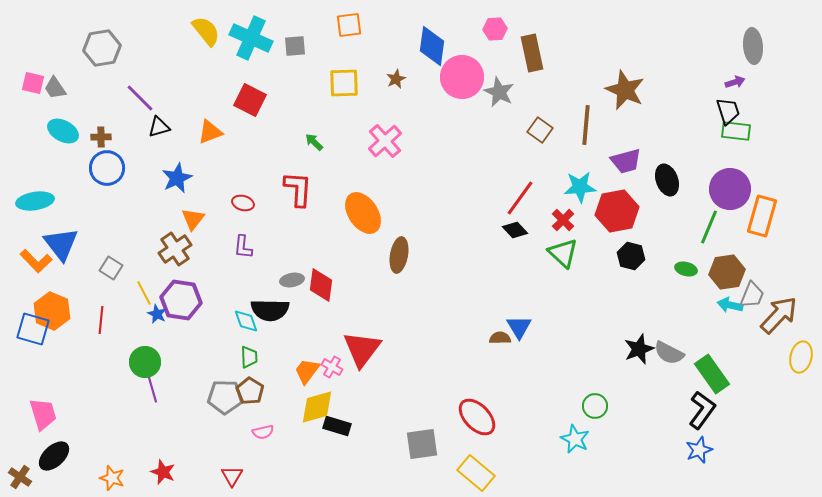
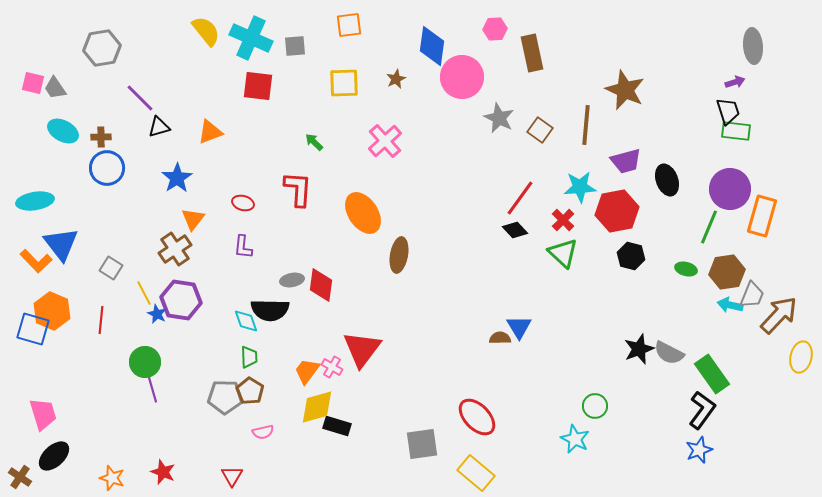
gray star at (499, 92): moved 26 px down
red square at (250, 100): moved 8 px right, 14 px up; rotated 20 degrees counterclockwise
blue star at (177, 178): rotated 8 degrees counterclockwise
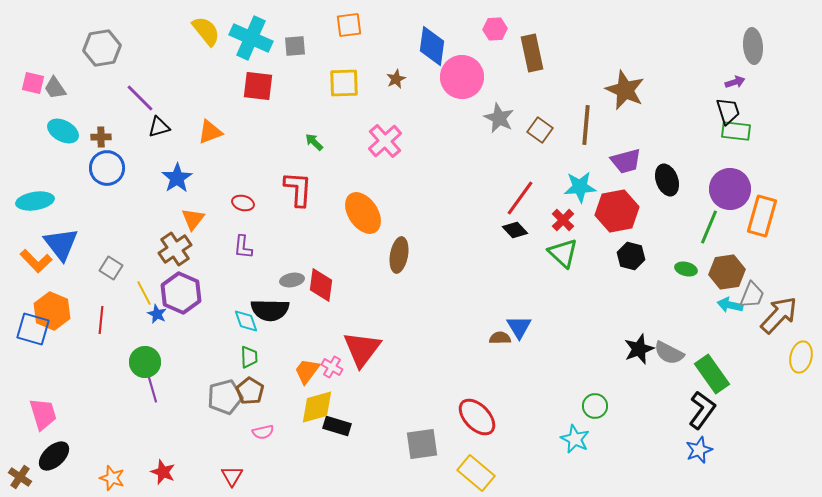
purple hexagon at (181, 300): moved 7 px up; rotated 15 degrees clockwise
gray pentagon at (225, 397): rotated 16 degrees counterclockwise
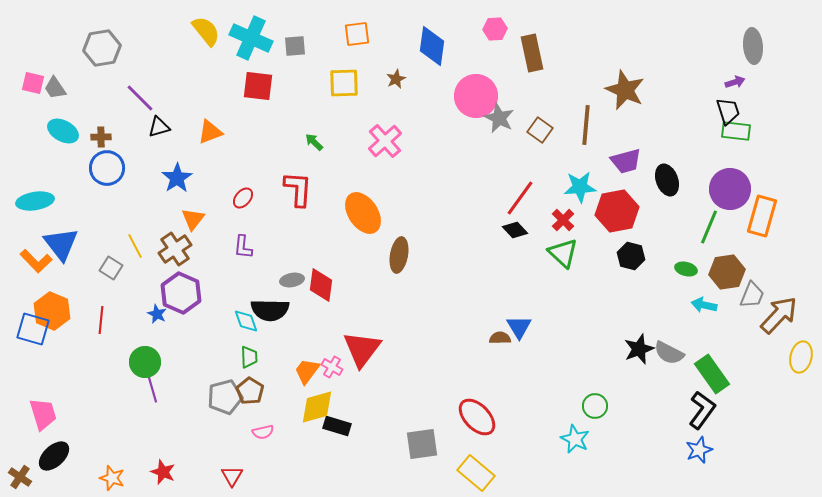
orange square at (349, 25): moved 8 px right, 9 px down
pink circle at (462, 77): moved 14 px right, 19 px down
red ellipse at (243, 203): moved 5 px up; rotated 65 degrees counterclockwise
yellow line at (144, 293): moved 9 px left, 47 px up
cyan arrow at (730, 305): moved 26 px left
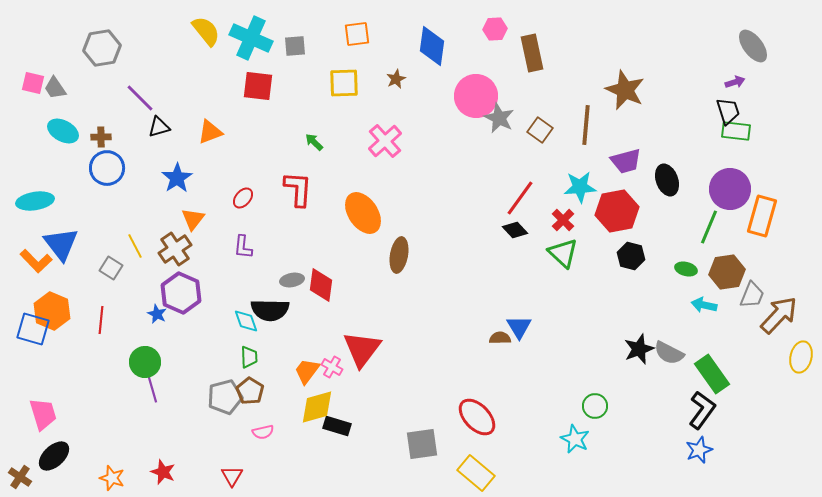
gray ellipse at (753, 46): rotated 32 degrees counterclockwise
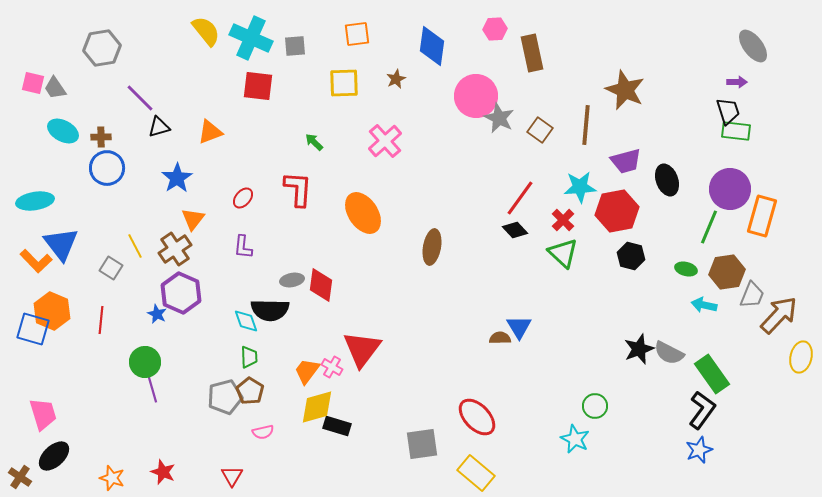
purple arrow at (735, 82): moved 2 px right; rotated 18 degrees clockwise
brown ellipse at (399, 255): moved 33 px right, 8 px up
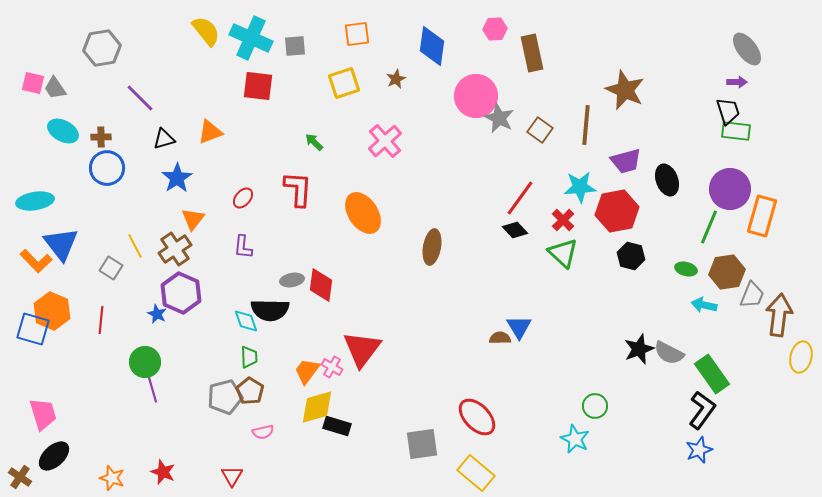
gray ellipse at (753, 46): moved 6 px left, 3 px down
yellow square at (344, 83): rotated 16 degrees counterclockwise
black triangle at (159, 127): moved 5 px right, 12 px down
brown arrow at (779, 315): rotated 36 degrees counterclockwise
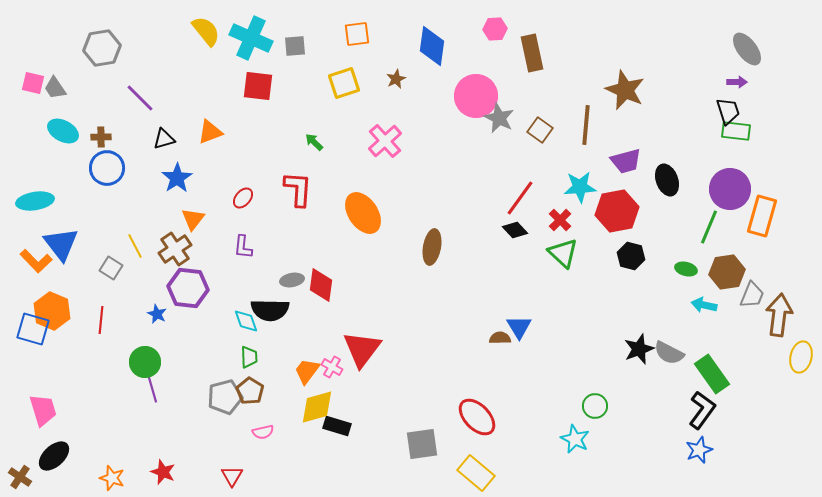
red cross at (563, 220): moved 3 px left
purple hexagon at (181, 293): moved 7 px right, 5 px up; rotated 18 degrees counterclockwise
pink trapezoid at (43, 414): moved 4 px up
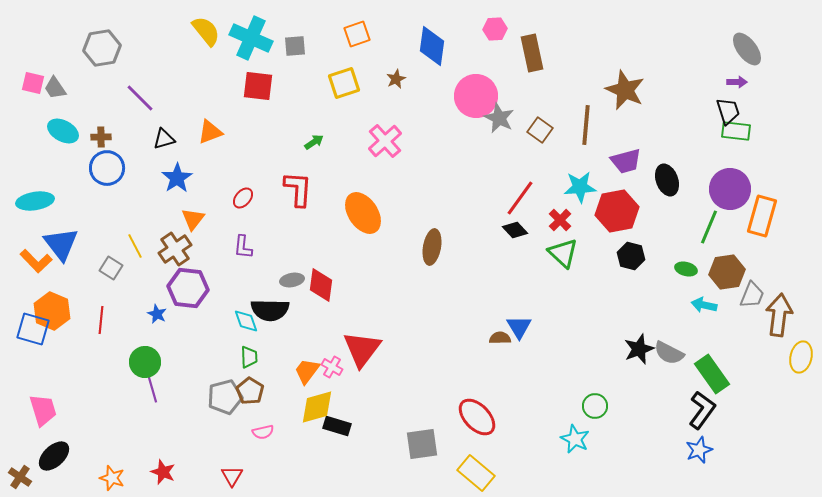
orange square at (357, 34): rotated 12 degrees counterclockwise
green arrow at (314, 142): rotated 102 degrees clockwise
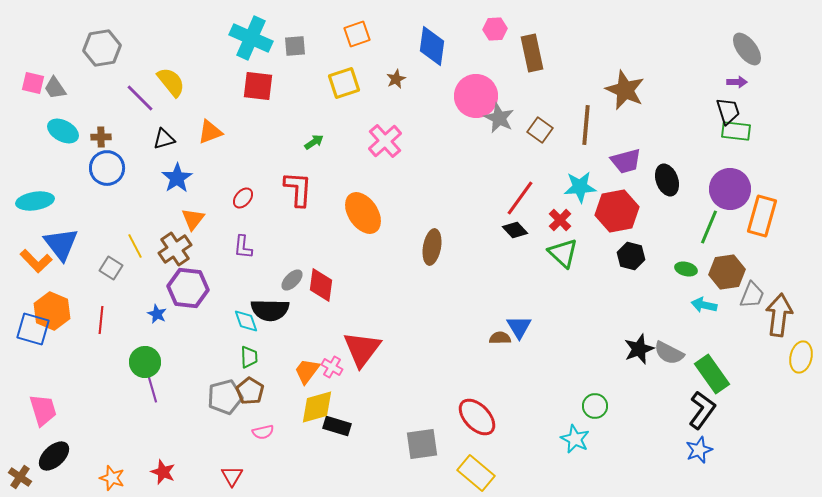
yellow semicircle at (206, 31): moved 35 px left, 51 px down
gray ellipse at (292, 280): rotated 35 degrees counterclockwise
